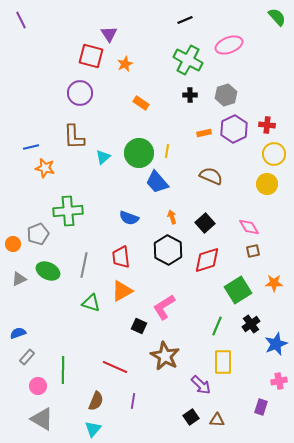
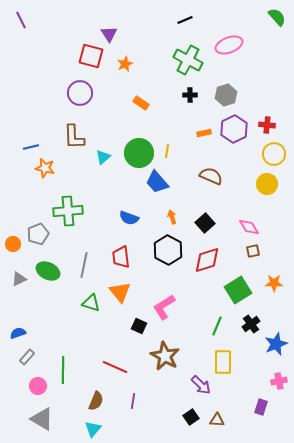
orange triangle at (122, 291): moved 2 px left, 1 px down; rotated 40 degrees counterclockwise
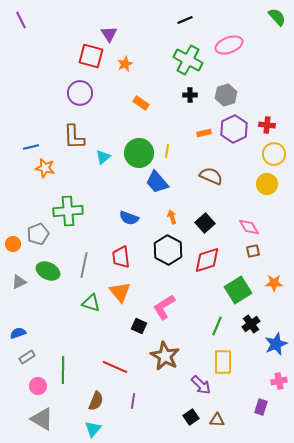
gray triangle at (19, 279): moved 3 px down
gray rectangle at (27, 357): rotated 14 degrees clockwise
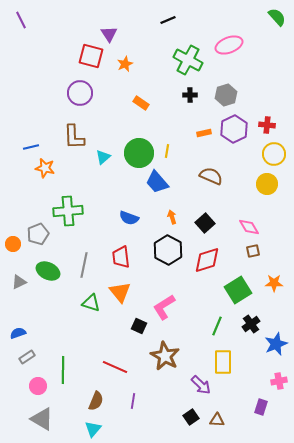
black line at (185, 20): moved 17 px left
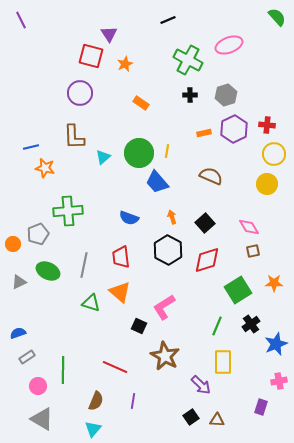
orange triangle at (120, 292): rotated 10 degrees counterclockwise
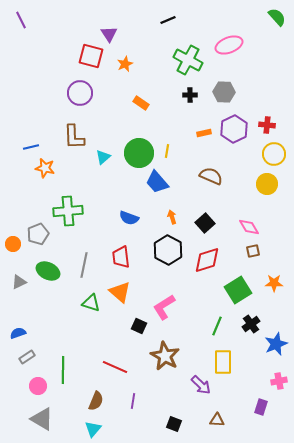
gray hexagon at (226, 95): moved 2 px left, 3 px up; rotated 20 degrees clockwise
black square at (191, 417): moved 17 px left, 7 px down; rotated 35 degrees counterclockwise
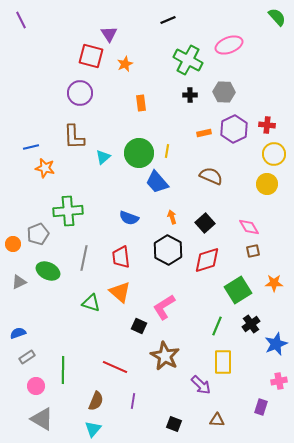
orange rectangle at (141, 103): rotated 49 degrees clockwise
gray line at (84, 265): moved 7 px up
pink circle at (38, 386): moved 2 px left
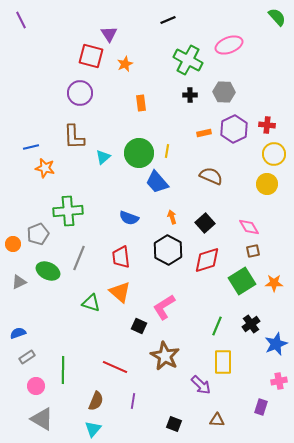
gray line at (84, 258): moved 5 px left; rotated 10 degrees clockwise
green square at (238, 290): moved 4 px right, 9 px up
